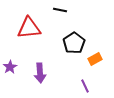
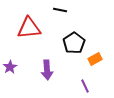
purple arrow: moved 7 px right, 3 px up
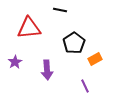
purple star: moved 5 px right, 5 px up
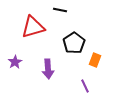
red triangle: moved 4 px right, 1 px up; rotated 10 degrees counterclockwise
orange rectangle: moved 1 px down; rotated 40 degrees counterclockwise
purple arrow: moved 1 px right, 1 px up
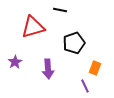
black pentagon: rotated 15 degrees clockwise
orange rectangle: moved 8 px down
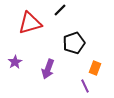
black line: rotated 56 degrees counterclockwise
red triangle: moved 3 px left, 4 px up
purple arrow: rotated 24 degrees clockwise
